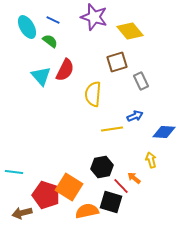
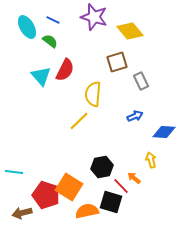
yellow line: moved 33 px left, 8 px up; rotated 35 degrees counterclockwise
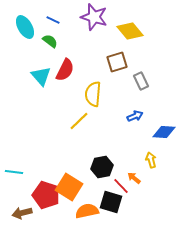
cyan ellipse: moved 2 px left
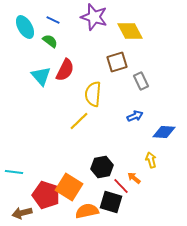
yellow diamond: rotated 12 degrees clockwise
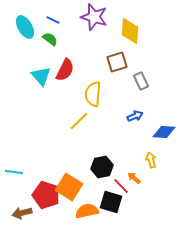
yellow diamond: rotated 32 degrees clockwise
green semicircle: moved 2 px up
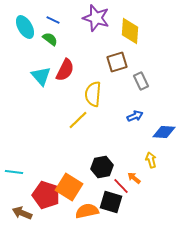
purple star: moved 2 px right, 1 px down
yellow line: moved 1 px left, 1 px up
brown arrow: rotated 36 degrees clockwise
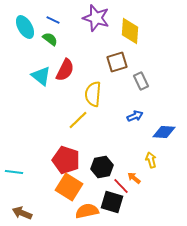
cyan triangle: rotated 10 degrees counterclockwise
red pentagon: moved 20 px right, 35 px up
black square: moved 1 px right
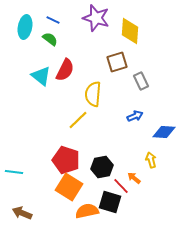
cyan ellipse: rotated 40 degrees clockwise
black square: moved 2 px left
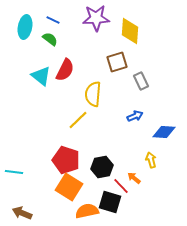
purple star: rotated 20 degrees counterclockwise
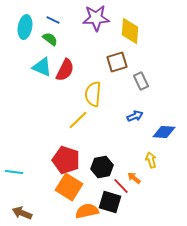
cyan triangle: moved 1 px right, 9 px up; rotated 15 degrees counterclockwise
